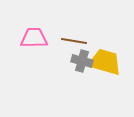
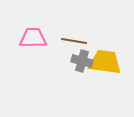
pink trapezoid: moved 1 px left
yellow trapezoid: rotated 8 degrees counterclockwise
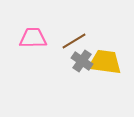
brown line: rotated 40 degrees counterclockwise
gray cross: rotated 20 degrees clockwise
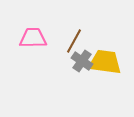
brown line: rotated 30 degrees counterclockwise
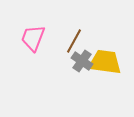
pink trapezoid: rotated 68 degrees counterclockwise
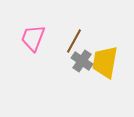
yellow trapezoid: rotated 88 degrees counterclockwise
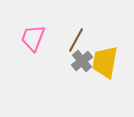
brown line: moved 2 px right, 1 px up
gray cross: rotated 15 degrees clockwise
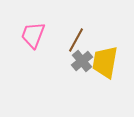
pink trapezoid: moved 3 px up
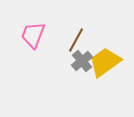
yellow trapezoid: rotated 44 degrees clockwise
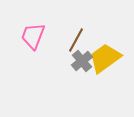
pink trapezoid: moved 1 px down
yellow trapezoid: moved 4 px up
